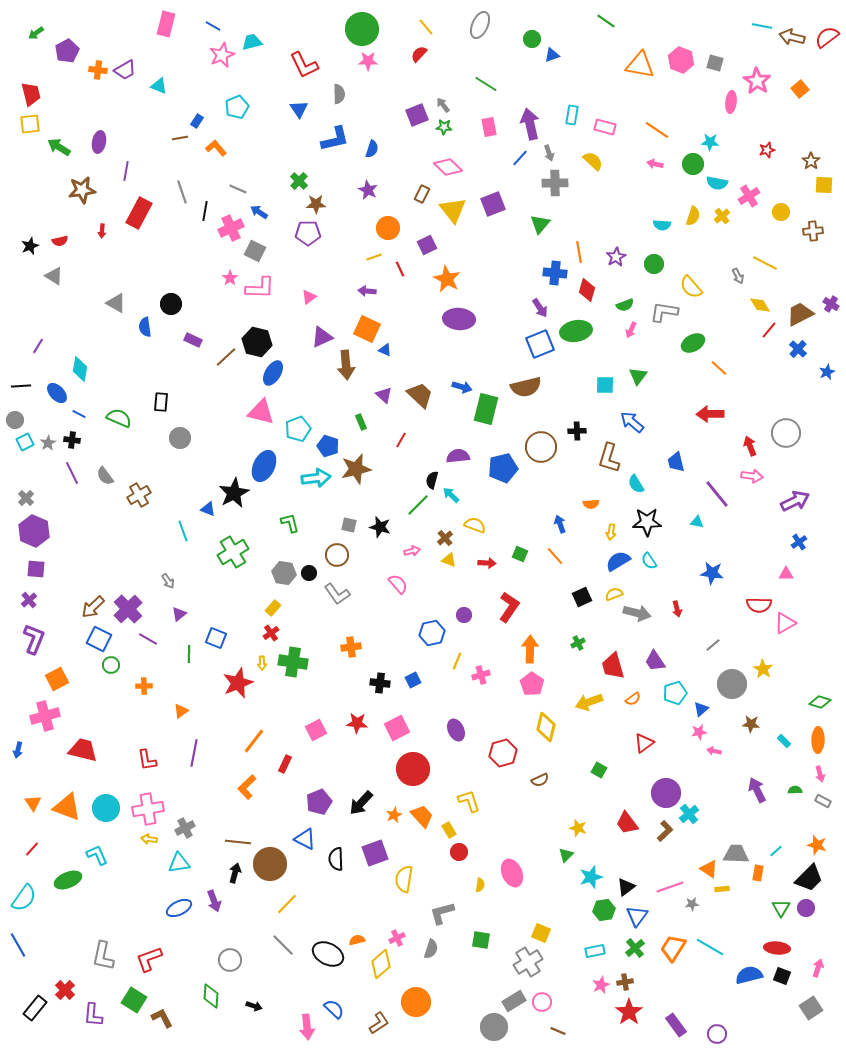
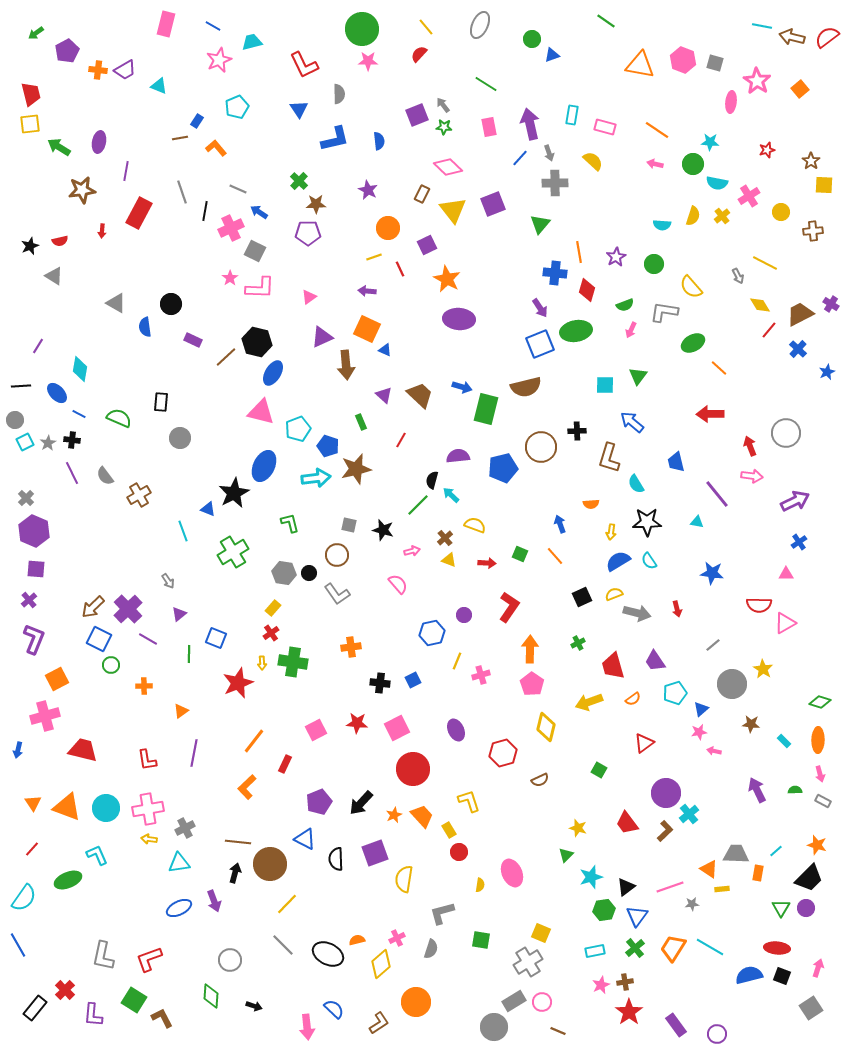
pink star at (222, 55): moved 3 px left, 5 px down
pink hexagon at (681, 60): moved 2 px right
blue semicircle at (372, 149): moved 7 px right, 8 px up; rotated 24 degrees counterclockwise
black star at (380, 527): moved 3 px right, 3 px down
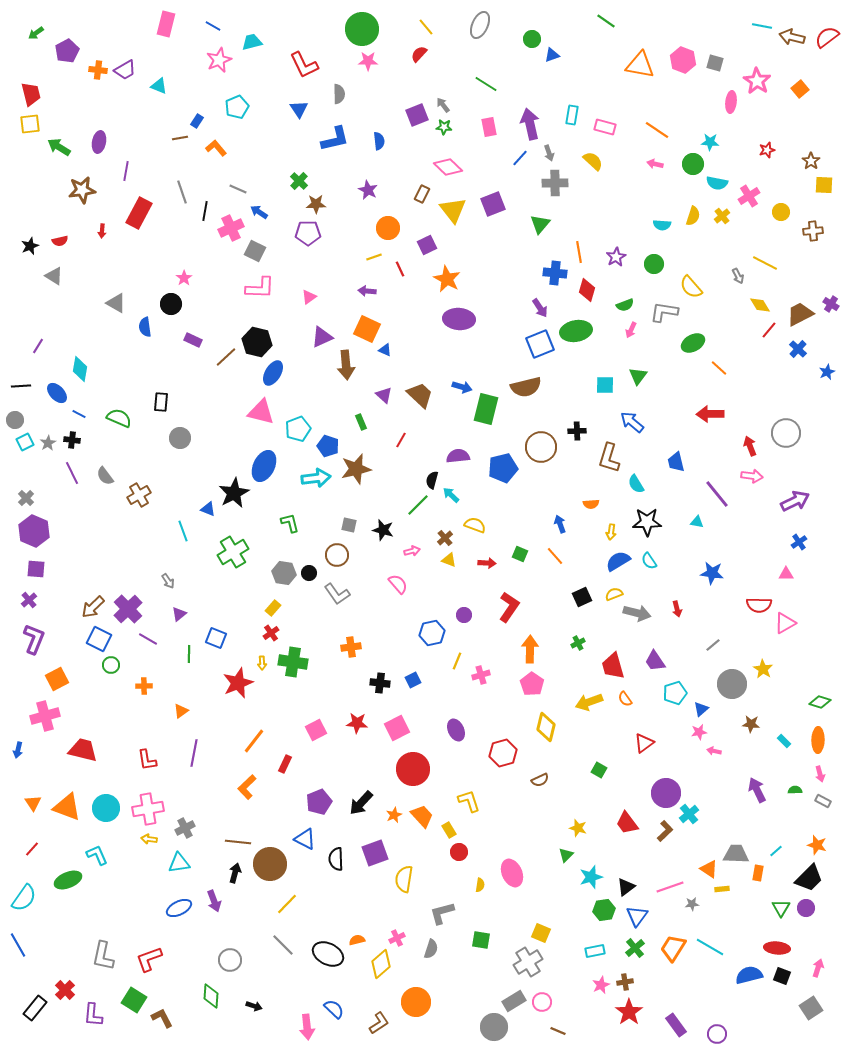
pink star at (230, 278): moved 46 px left
orange semicircle at (633, 699): moved 8 px left; rotated 91 degrees clockwise
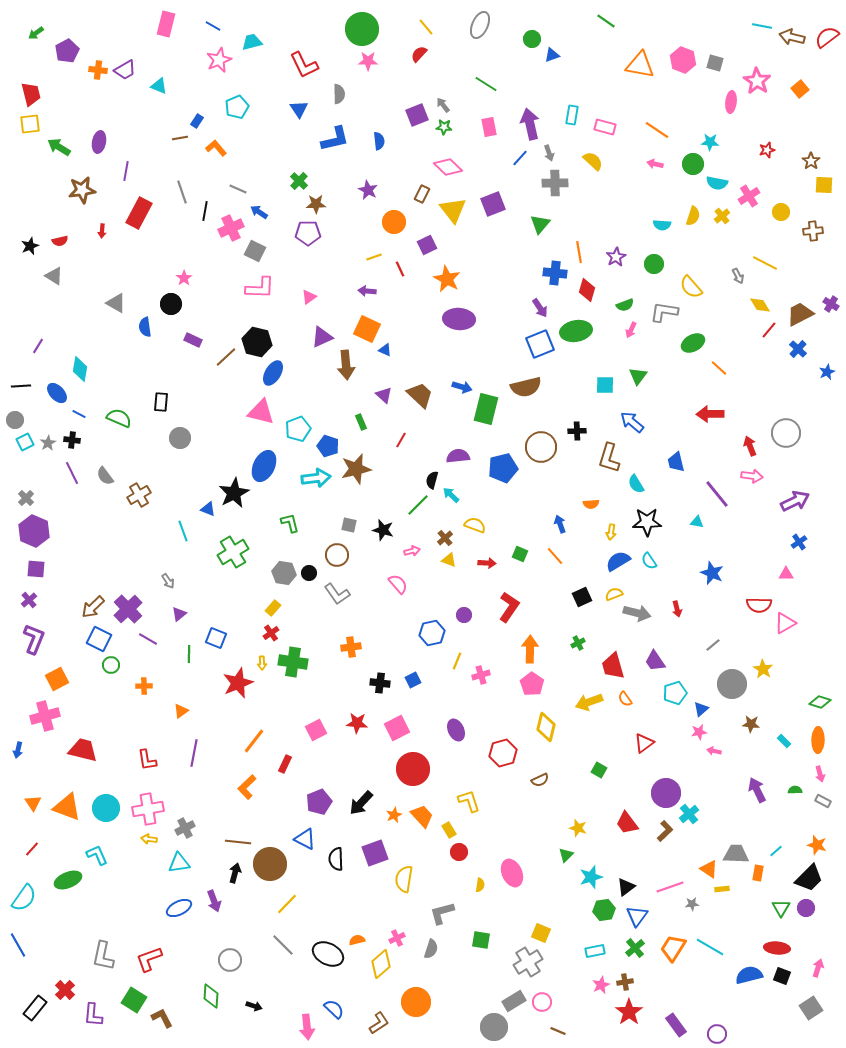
orange circle at (388, 228): moved 6 px right, 6 px up
blue star at (712, 573): rotated 15 degrees clockwise
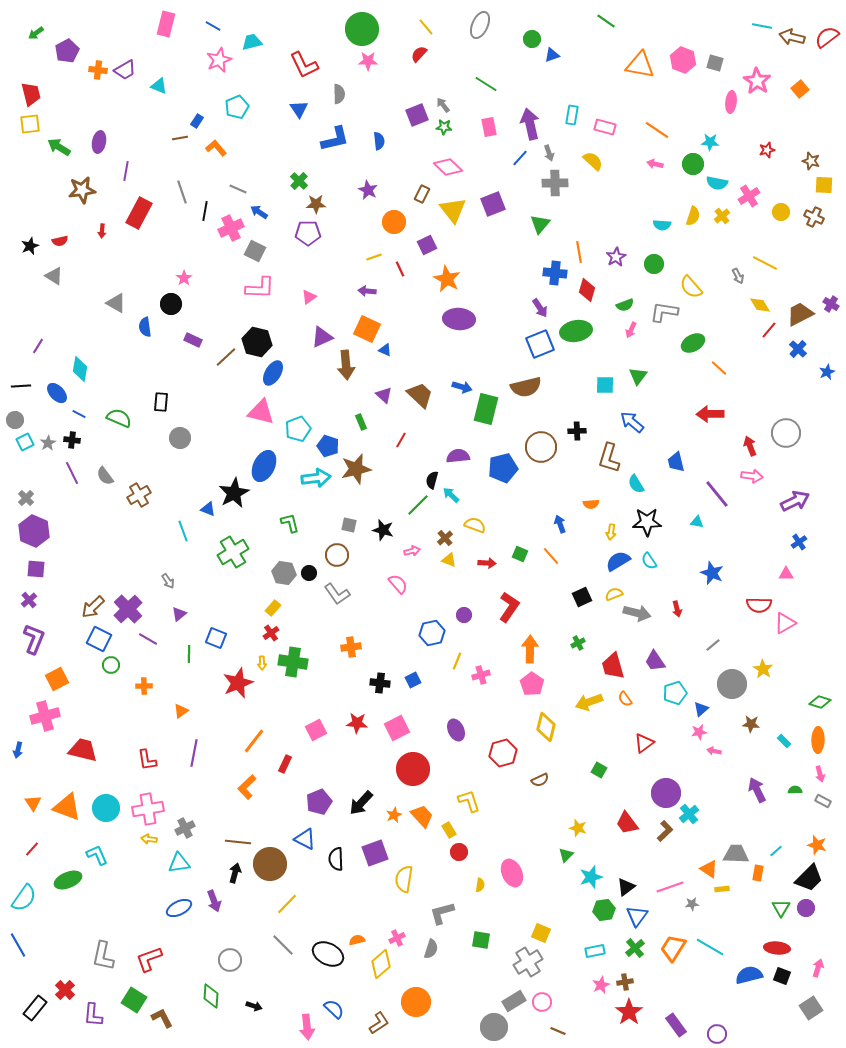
brown star at (811, 161): rotated 18 degrees counterclockwise
brown cross at (813, 231): moved 1 px right, 14 px up; rotated 30 degrees clockwise
orange line at (555, 556): moved 4 px left
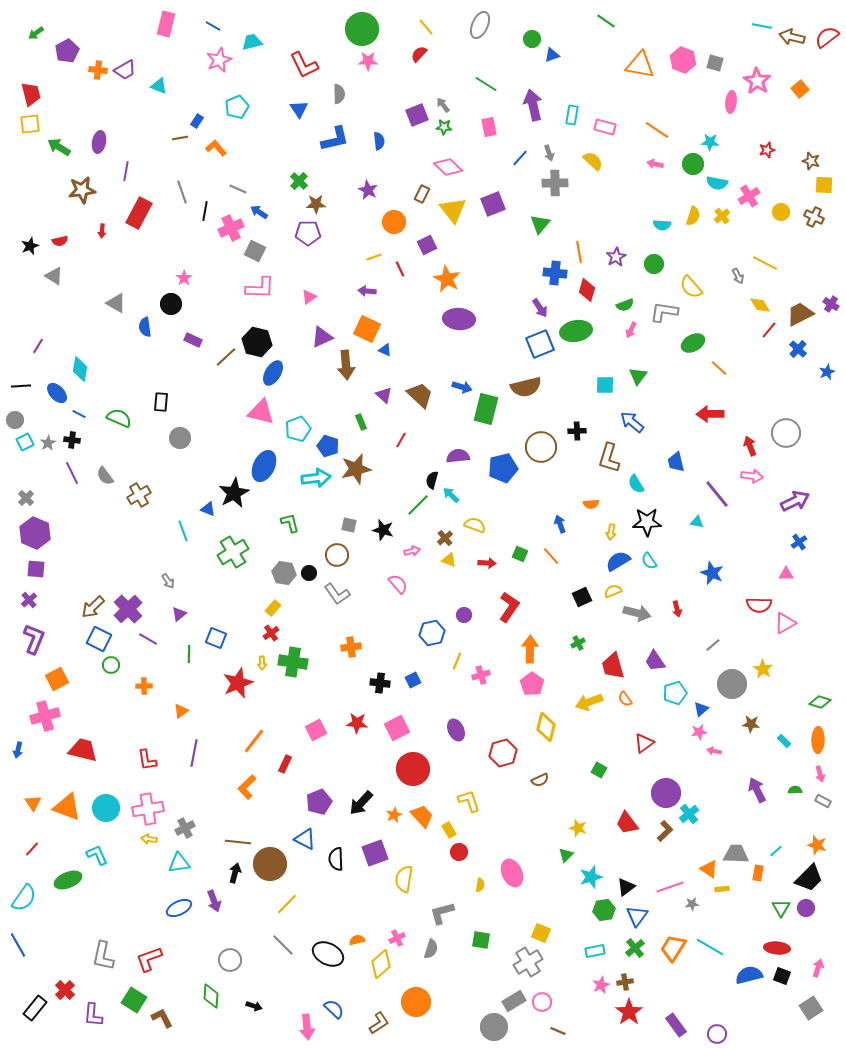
purple arrow at (530, 124): moved 3 px right, 19 px up
purple hexagon at (34, 531): moved 1 px right, 2 px down
yellow semicircle at (614, 594): moved 1 px left, 3 px up
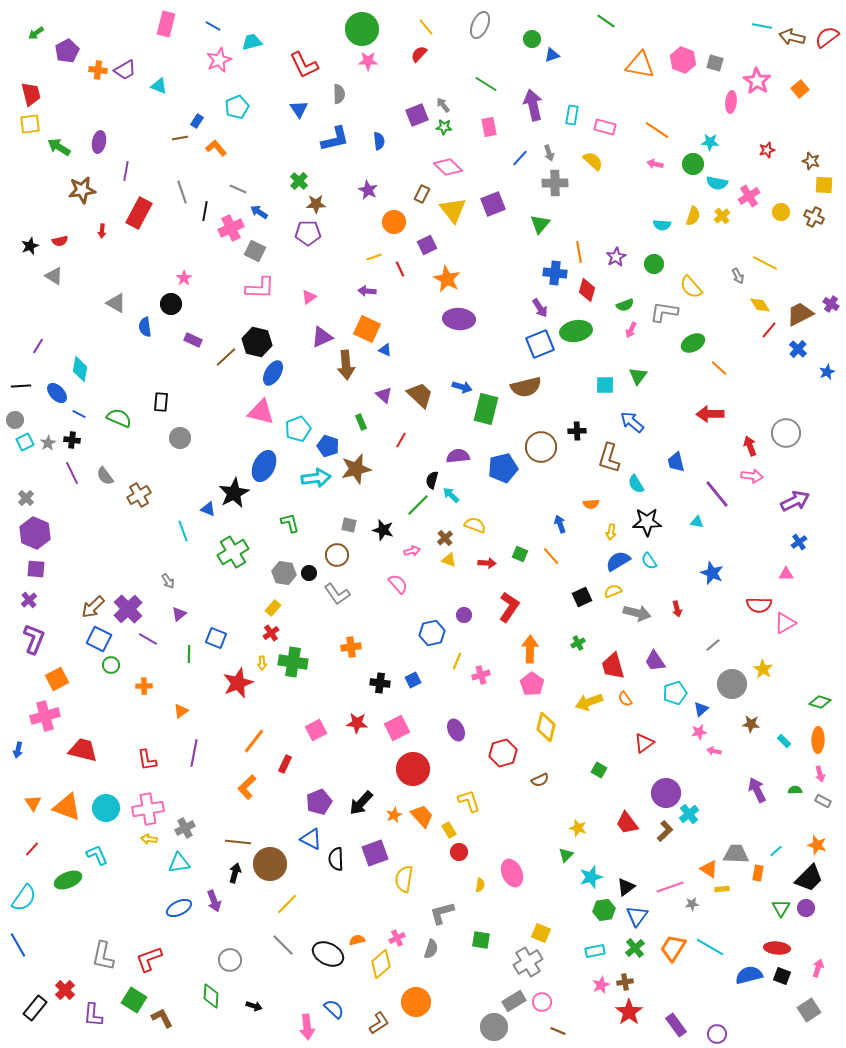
blue triangle at (305, 839): moved 6 px right
gray square at (811, 1008): moved 2 px left, 2 px down
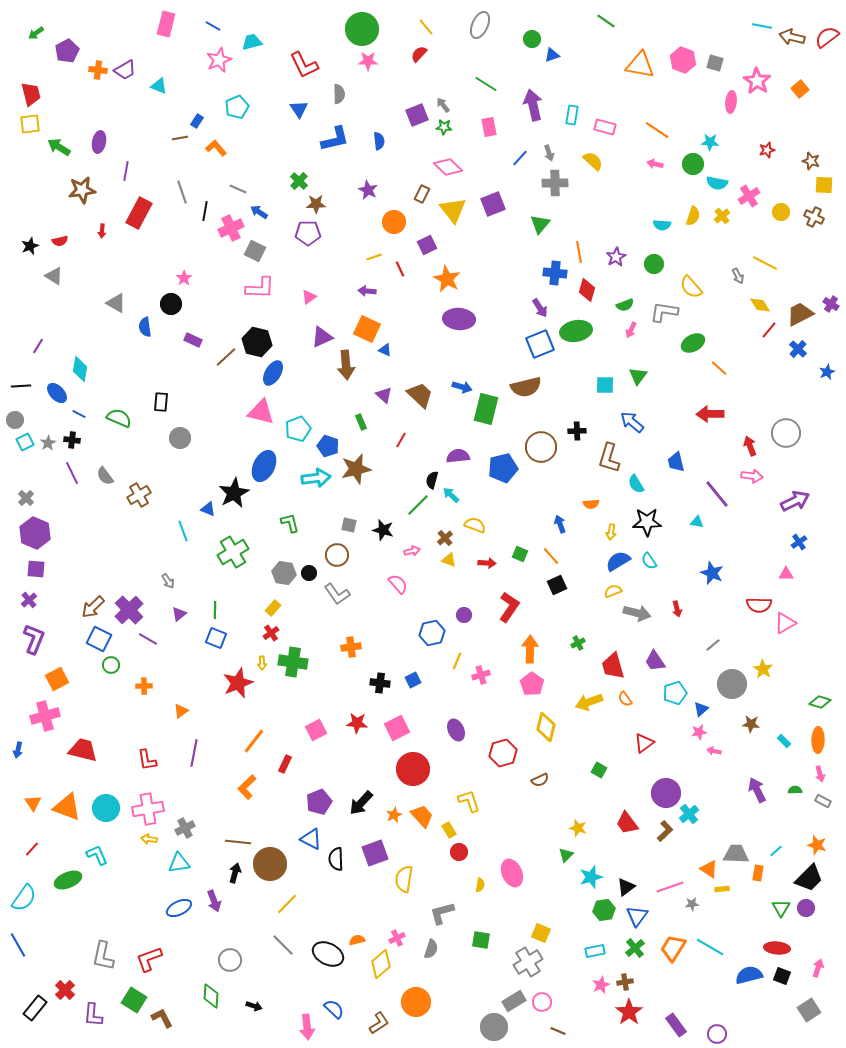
black square at (582, 597): moved 25 px left, 12 px up
purple cross at (128, 609): moved 1 px right, 1 px down
green line at (189, 654): moved 26 px right, 44 px up
